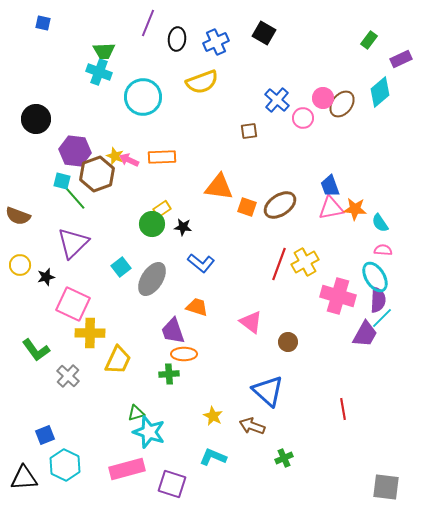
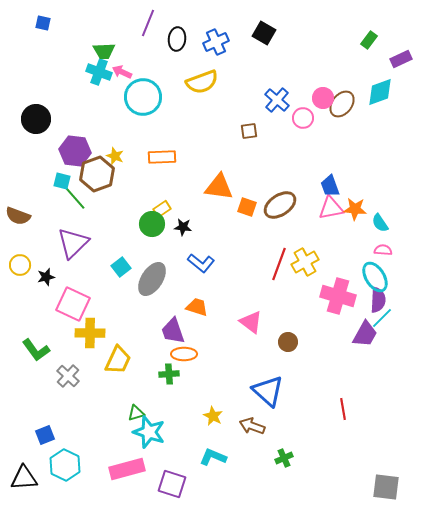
cyan diamond at (380, 92): rotated 20 degrees clockwise
pink arrow at (129, 160): moved 7 px left, 88 px up
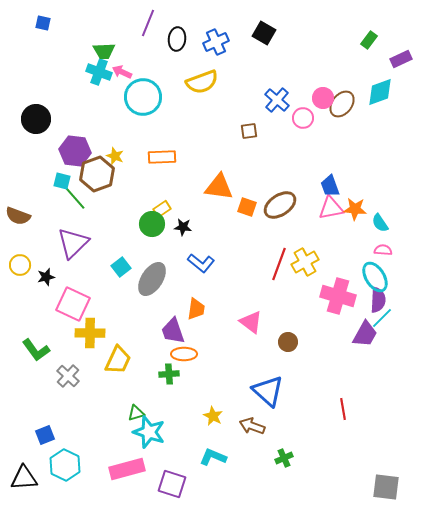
orange trapezoid at (197, 307): moved 1 px left, 2 px down; rotated 80 degrees clockwise
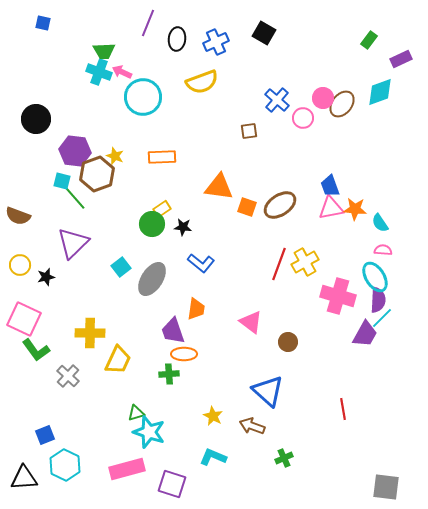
pink square at (73, 304): moved 49 px left, 15 px down
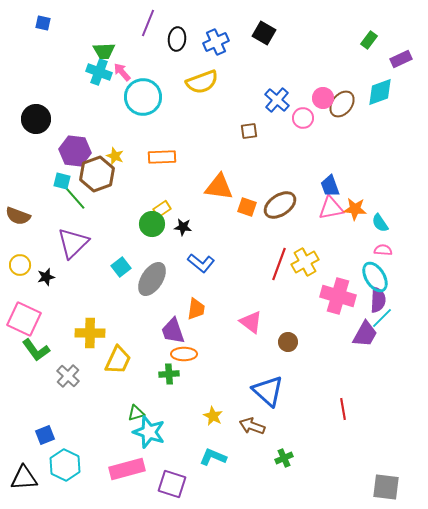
pink arrow at (122, 72): rotated 24 degrees clockwise
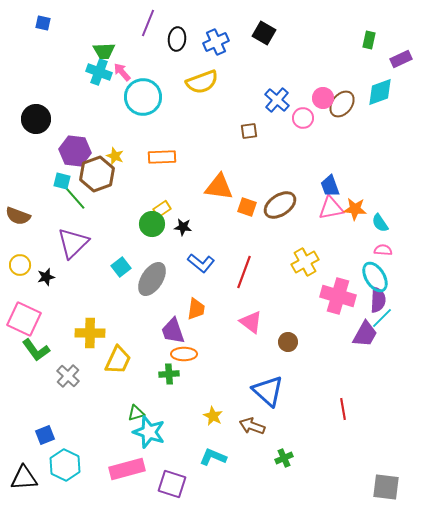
green rectangle at (369, 40): rotated 24 degrees counterclockwise
red line at (279, 264): moved 35 px left, 8 px down
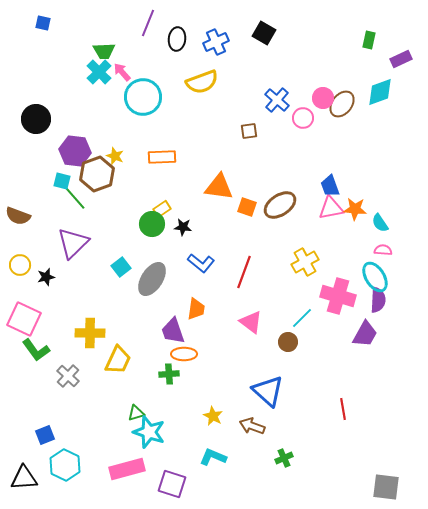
cyan cross at (99, 72): rotated 25 degrees clockwise
cyan line at (382, 318): moved 80 px left
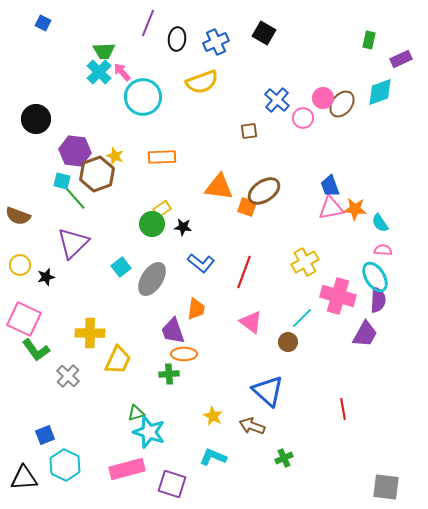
blue square at (43, 23): rotated 14 degrees clockwise
brown ellipse at (280, 205): moved 16 px left, 14 px up
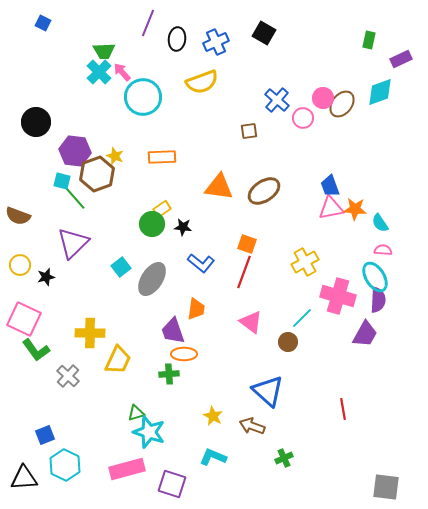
black circle at (36, 119): moved 3 px down
orange square at (247, 207): moved 37 px down
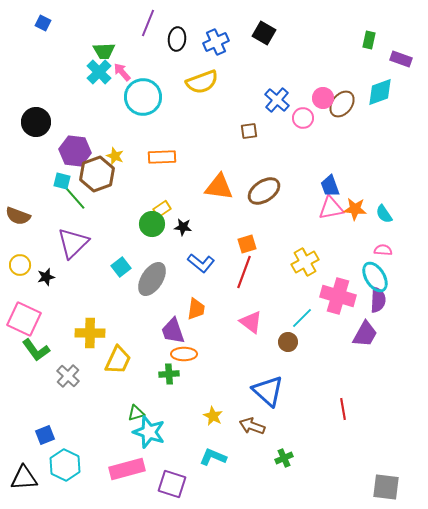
purple rectangle at (401, 59): rotated 45 degrees clockwise
cyan semicircle at (380, 223): moved 4 px right, 9 px up
orange square at (247, 244): rotated 36 degrees counterclockwise
